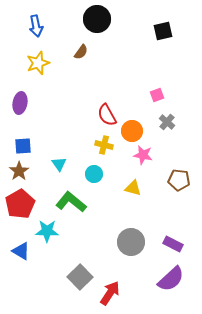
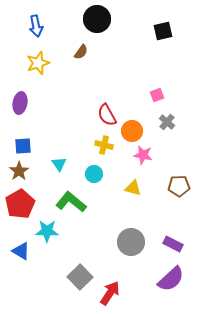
brown pentagon: moved 6 px down; rotated 10 degrees counterclockwise
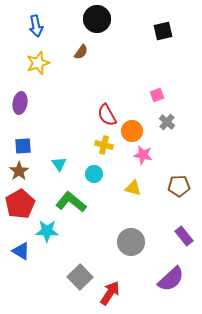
purple rectangle: moved 11 px right, 8 px up; rotated 24 degrees clockwise
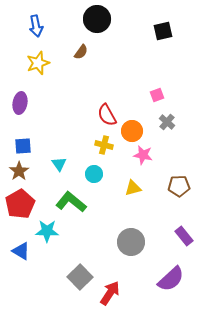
yellow triangle: rotated 30 degrees counterclockwise
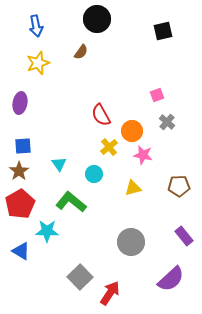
red semicircle: moved 6 px left
yellow cross: moved 5 px right, 2 px down; rotated 36 degrees clockwise
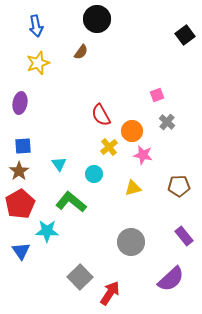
black square: moved 22 px right, 4 px down; rotated 24 degrees counterclockwise
blue triangle: rotated 24 degrees clockwise
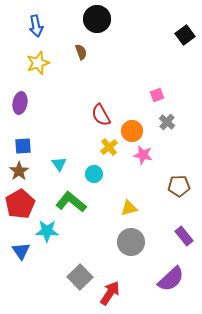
brown semicircle: rotated 56 degrees counterclockwise
yellow triangle: moved 4 px left, 20 px down
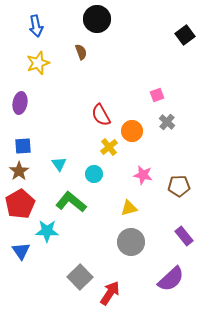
pink star: moved 20 px down
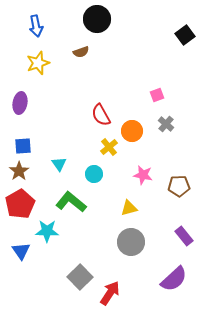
brown semicircle: rotated 91 degrees clockwise
gray cross: moved 1 px left, 2 px down
purple semicircle: moved 3 px right
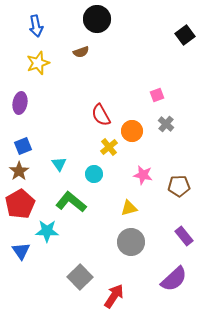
blue square: rotated 18 degrees counterclockwise
red arrow: moved 4 px right, 3 px down
